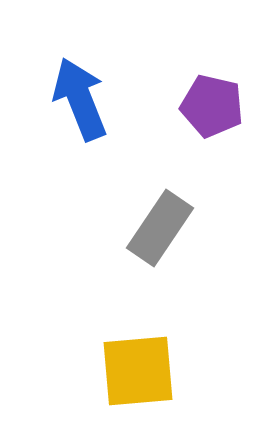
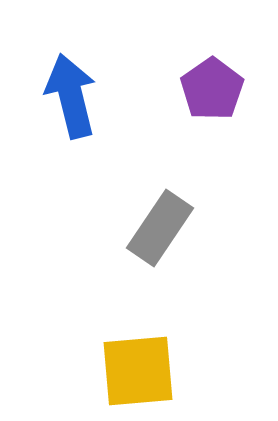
blue arrow: moved 9 px left, 3 px up; rotated 8 degrees clockwise
purple pentagon: moved 17 px up; rotated 24 degrees clockwise
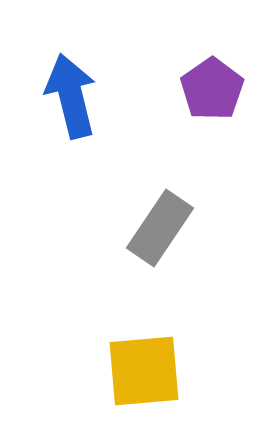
yellow square: moved 6 px right
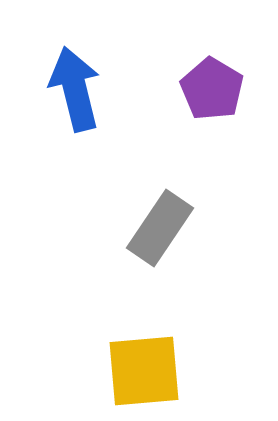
purple pentagon: rotated 6 degrees counterclockwise
blue arrow: moved 4 px right, 7 px up
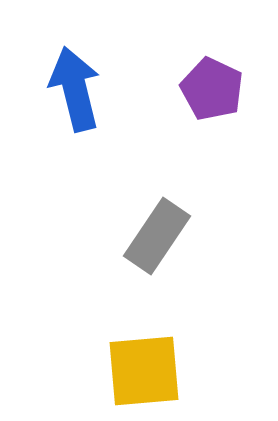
purple pentagon: rotated 6 degrees counterclockwise
gray rectangle: moved 3 px left, 8 px down
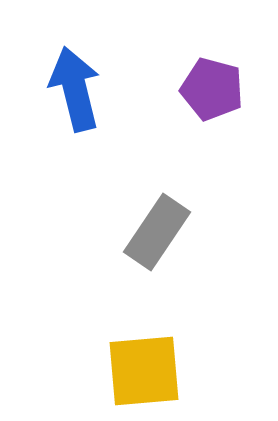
purple pentagon: rotated 10 degrees counterclockwise
gray rectangle: moved 4 px up
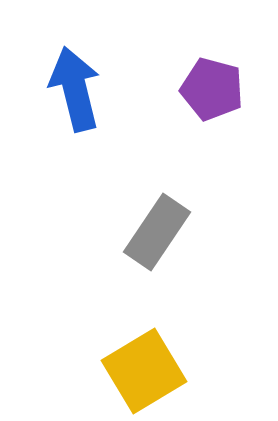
yellow square: rotated 26 degrees counterclockwise
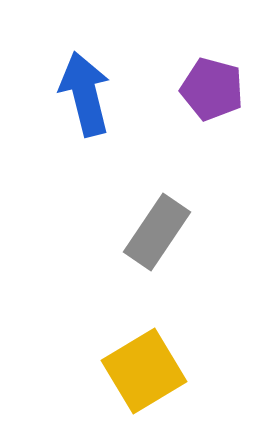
blue arrow: moved 10 px right, 5 px down
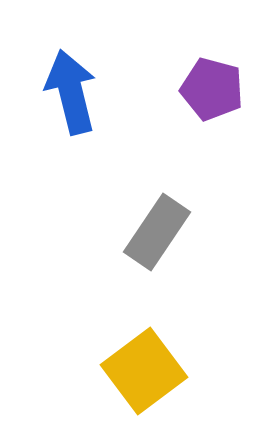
blue arrow: moved 14 px left, 2 px up
yellow square: rotated 6 degrees counterclockwise
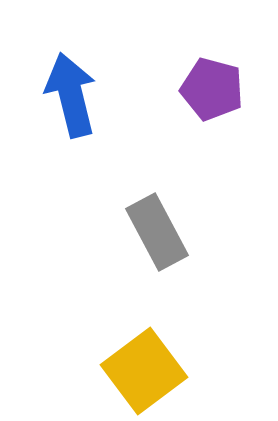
blue arrow: moved 3 px down
gray rectangle: rotated 62 degrees counterclockwise
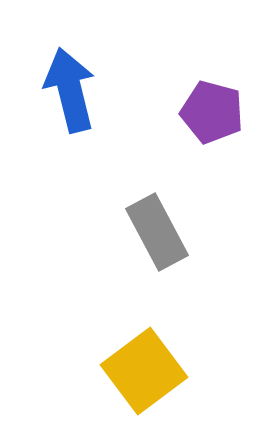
purple pentagon: moved 23 px down
blue arrow: moved 1 px left, 5 px up
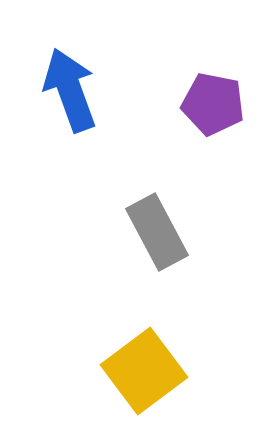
blue arrow: rotated 6 degrees counterclockwise
purple pentagon: moved 1 px right, 8 px up; rotated 4 degrees counterclockwise
